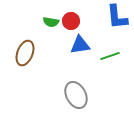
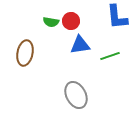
brown ellipse: rotated 10 degrees counterclockwise
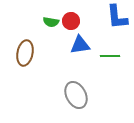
green line: rotated 18 degrees clockwise
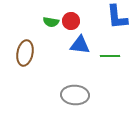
blue triangle: rotated 15 degrees clockwise
gray ellipse: moved 1 px left; rotated 60 degrees counterclockwise
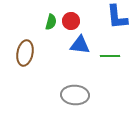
green semicircle: rotated 84 degrees counterclockwise
